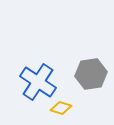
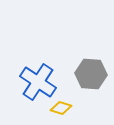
gray hexagon: rotated 12 degrees clockwise
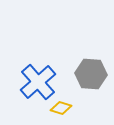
blue cross: rotated 15 degrees clockwise
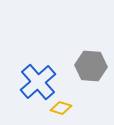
gray hexagon: moved 8 px up
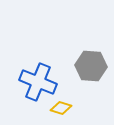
blue cross: rotated 27 degrees counterclockwise
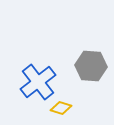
blue cross: rotated 30 degrees clockwise
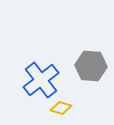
blue cross: moved 3 px right, 2 px up
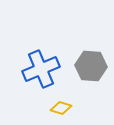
blue cross: moved 11 px up; rotated 15 degrees clockwise
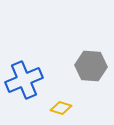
blue cross: moved 17 px left, 11 px down
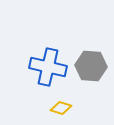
blue cross: moved 24 px right, 13 px up; rotated 36 degrees clockwise
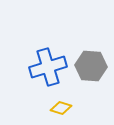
blue cross: rotated 30 degrees counterclockwise
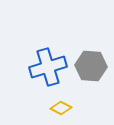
yellow diamond: rotated 10 degrees clockwise
